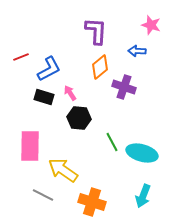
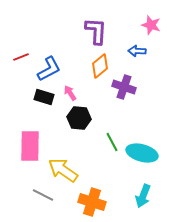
orange diamond: moved 1 px up
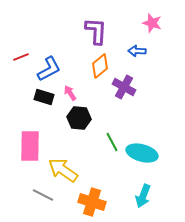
pink star: moved 1 px right, 2 px up
purple cross: rotated 10 degrees clockwise
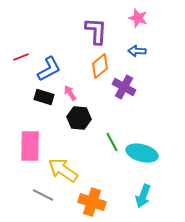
pink star: moved 14 px left, 5 px up
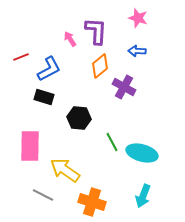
pink arrow: moved 54 px up
yellow arrow: moved 2 px right
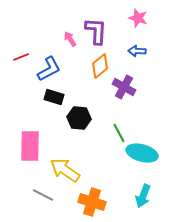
black rectangle: moved 10 px right
green line: moved 7 px right, 9 px up
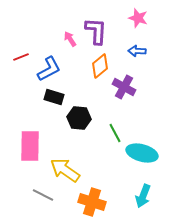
green line: moved 4 px left
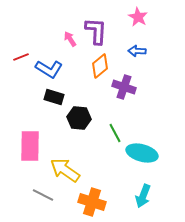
pink star: moved 1 px up; rotated 12 degrees clockwise
blue L-shape: rotated 60 degrees clockwise
purple cross: rotated 10 degrees counterclockwise
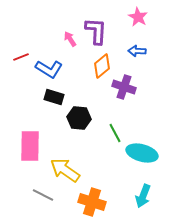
orange diamond: moved 2 px right
